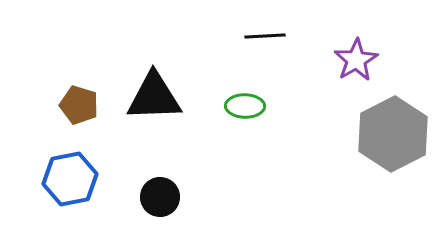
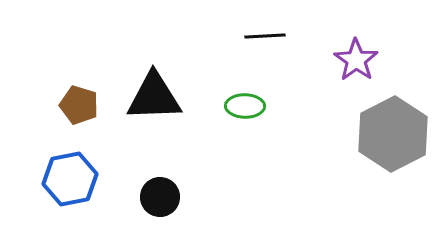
purple star: rotated 6 degrees counterclockwise
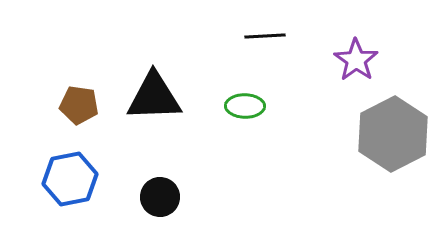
brown pentagon: rotated 9 degrees counterclockwise
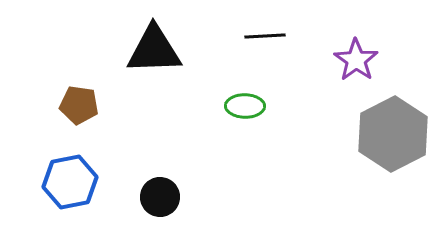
black triangle: moved 47 px up
blue hexagon: moved 3 px down
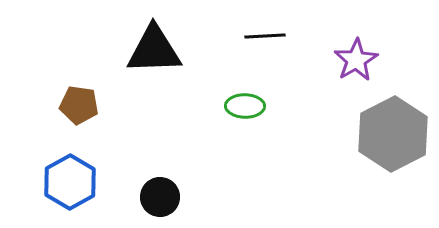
purple star: rotated 6 degrees clockwise
blue hexagon: rotated 18 degrees counterclockwise
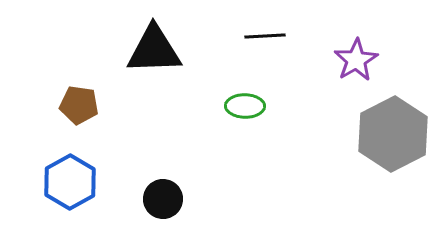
black circle: moved 3 px right, 2 px down
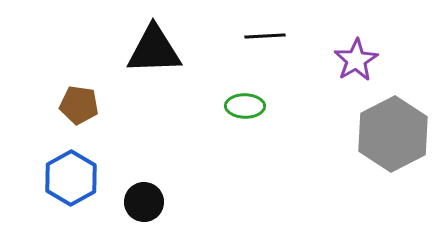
blue hexagon: moved 1 px right, 4 px up
black circle: moved 19 px left, 3 px down
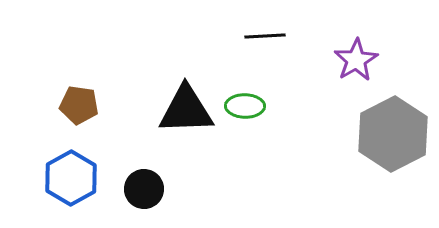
black triangle: moved 32 px right, 60 px down
black circle: moved 13 px up
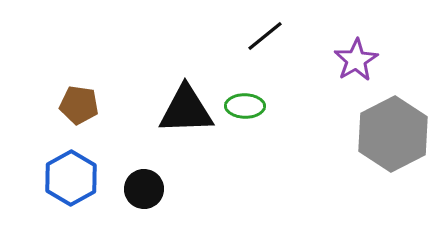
black line: rotated 36 degrees counterclockwise
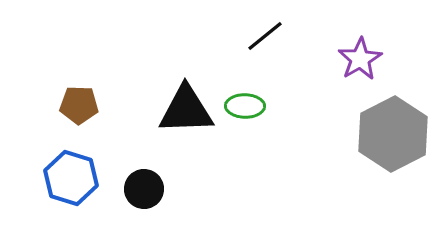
purple star: moved 4 px right, 1 px up
brown pentagon: rotated 6 degrees counterclockwise
blue hexagon: rotated 14 degrees counterclockwise
